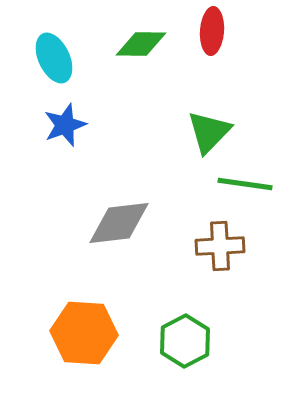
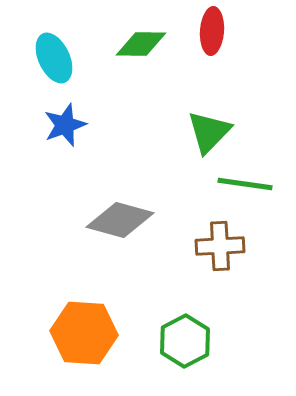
gray diamond: moved 1 px right, 3 px up; rotated 22 degrees clockwise
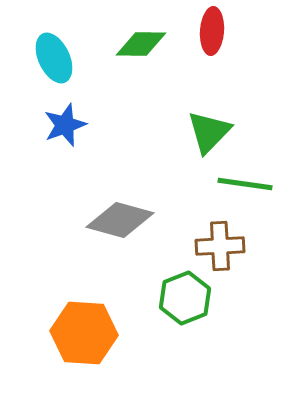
green hexagon: moved 43 px up; rotated 6 degrees clockwise
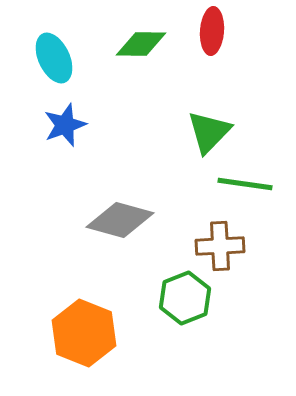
orange hexagon: rotated 18 degrees clockwise
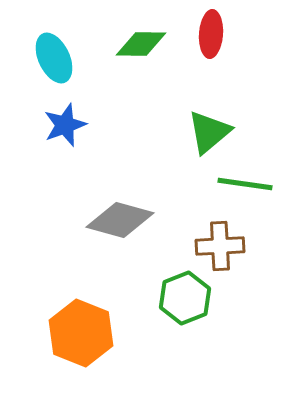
red ellipse: moved 1 px left, 3 px down
green triangle: rotated 6 degrees clockwise
orange hexagon: moved 3 px left
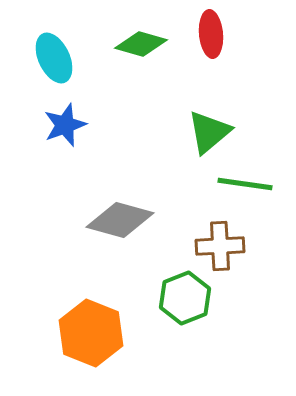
red ellipse: rotated 9 degrees counterclockwise
green diamond: rotated 15 degrees clockwise
orange hexagon: moved 10 px right
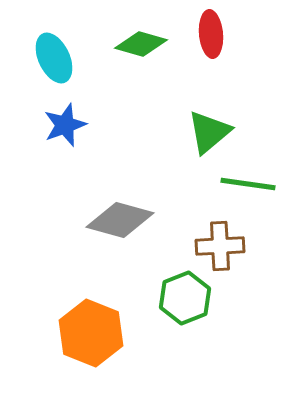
green line: moved 3 px right
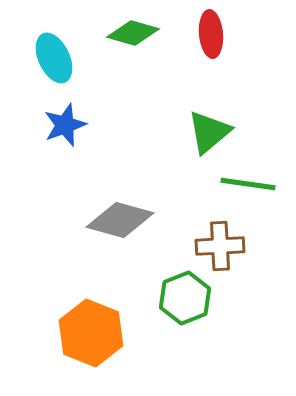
green diamond: moved 8 px left, 11 px up
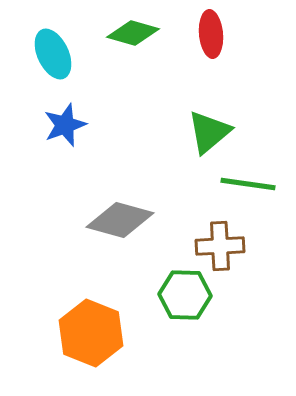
cyan ellipse: moved 1 px left, 4 px up
green hexagon: moved 3 px up; rotated 24 degrees clockwise
